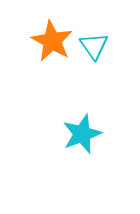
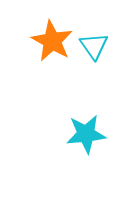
cyan star: moved 4 px right; rotated 15 degrees clockwise
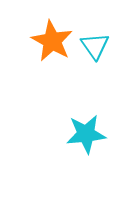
cyan triangle: moved 1 px right
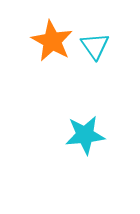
cyan star: moved 1 px left, 1 px down
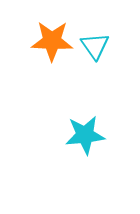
orange star: rotated 27 degrees counterclockwise
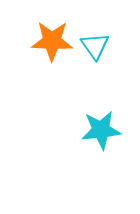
cyan star: moved 16 px right, 5 px up
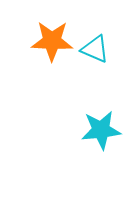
cyan triangle: moved 3 px down; rotated 32 degrees counterclockwise
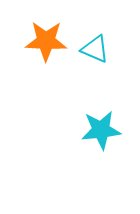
orange star: moved 6 px left
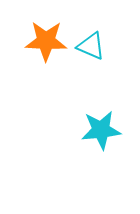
cyan triangle: moved 4 px left, 3 px up
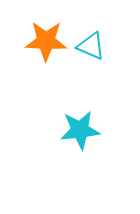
cyan star: moved 21 px left
